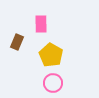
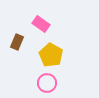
pink rectangle: rotated 54 degrees counterclockwise
pink circle: moved 6 px left
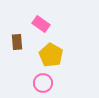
brown rectangle: rotated 28 degrees counterclockwise
pink circle: moved 4 px left
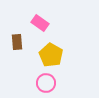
pink rectangle: moved 1 px left, 1 px up
pink circle: moved 3 px right
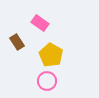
brown rectangle: rotated 28 degrees counterclockwise
pink circle: moved 1 px right, 2 px up
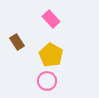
pink rectangle: moved 11 px right, 4 px up; rotated 12 degrees clockwise
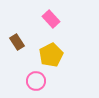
yellow pentagon: rotated 15 degrees clockwise
pink circle: moved 11 px left
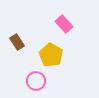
pink rectangle: moved 13 px right, 5 px down
yellow pentagon: rotated 15 degrees counterclockwise
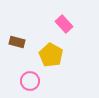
brown rectangle: rotated 42 degrees counterclockwise
pink circle: moved 6 px left
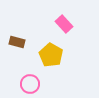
pink circle: moved 3 px down
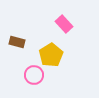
yellow pentagon: rotated 10 degrees clockwise
pink circle: moved 4 px right, 9 px up
